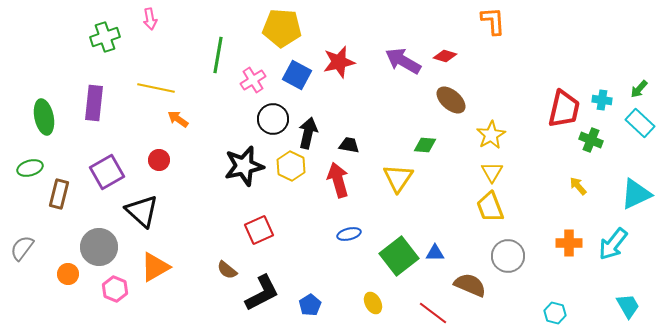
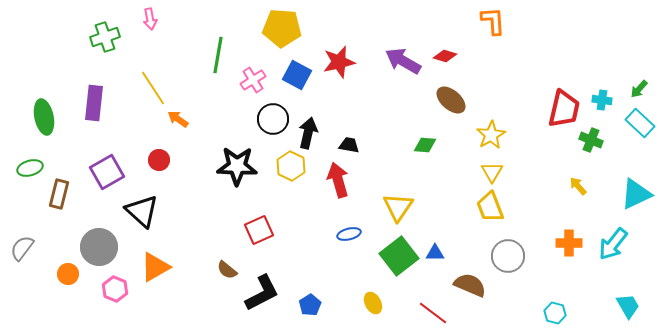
yellow line at (156, 88): moved 3 px left; rotated 45 degrees clockwise
black star at (244, 166): moved 7 px left; rotated 15 degrees clockwise
yellow triangle at (398, 178): moved 29 px down
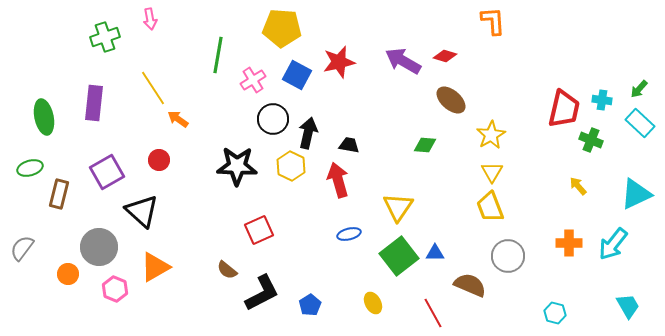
red line at (433, 313): rotated 24 degrees clockwise
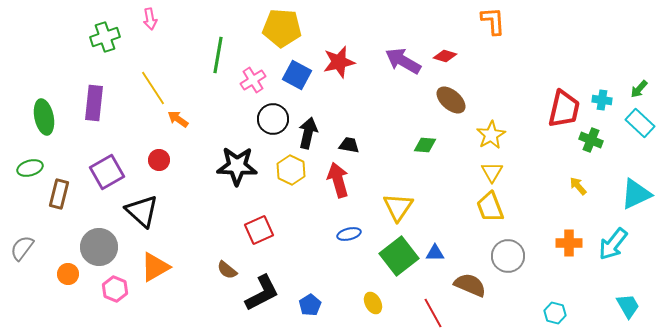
yellow hexagon at (291, 166): moved 4 px down
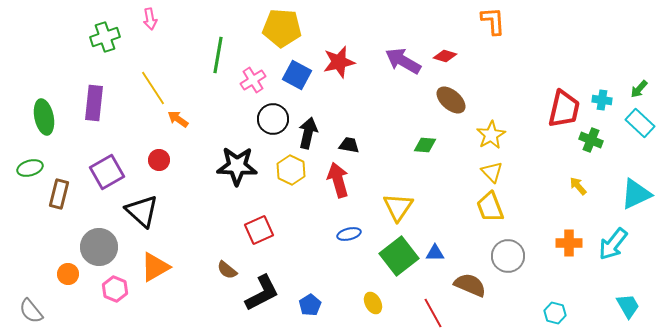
yellow triangle at (492, 172): rotated 15 degrees counterclockwise
gray semicircle at (22, 248): moved 9 px right, 63 px down; rotated 76 degrees counterclockwise
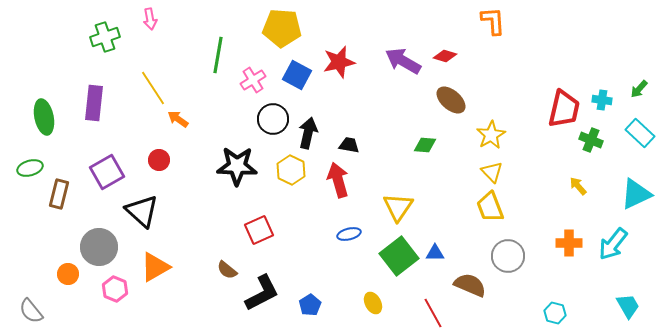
cyan rectangle at (640, 123): moved 10 px down
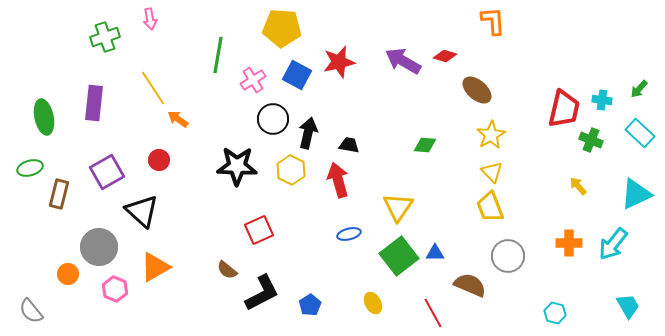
brown ellipse at (451, 100): moved 26 px right, 10 px up
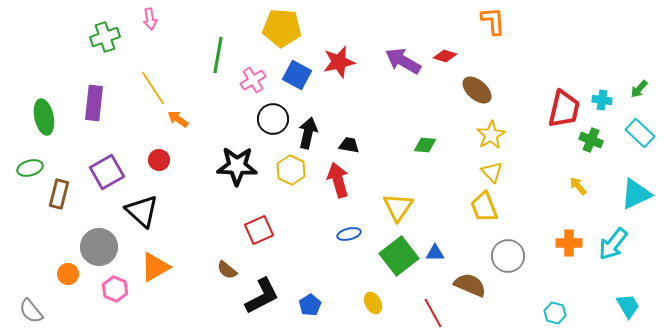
yellow trapezoid at (490, 207): moved 6 px left
black L-shape at (262, 293): moved 3 px down
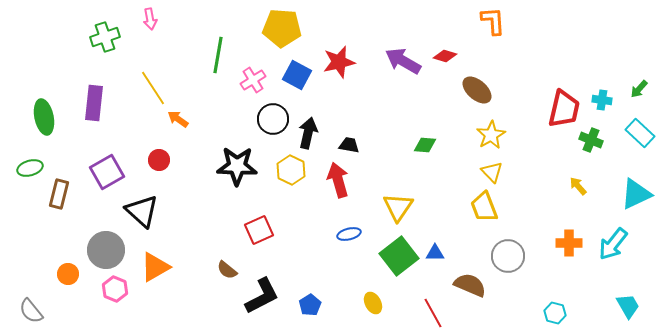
gray circle at (99, 247): moved 7 px right, 3 px down
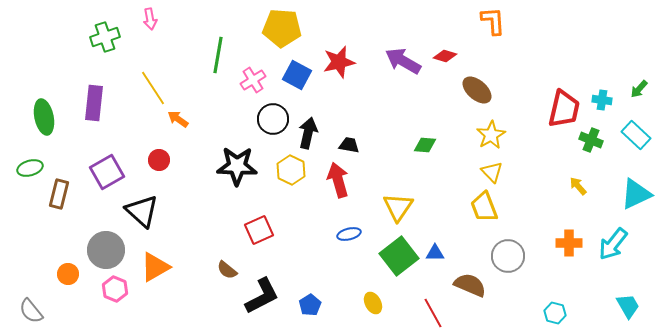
cyan rectangle at (640, 133): moved 4 px left, 2 px down
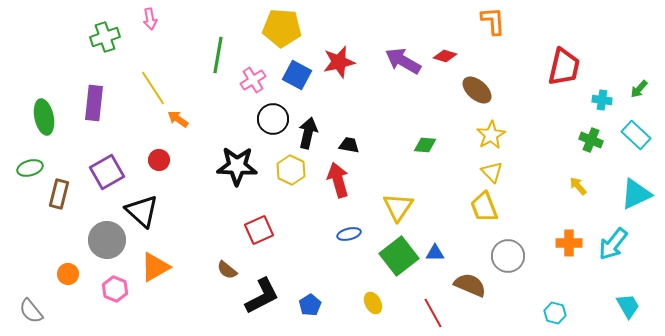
red trapezoid at (564, 109): moved 42 px up
gray circle at (106, 250): moved 1 px right, 10 px up
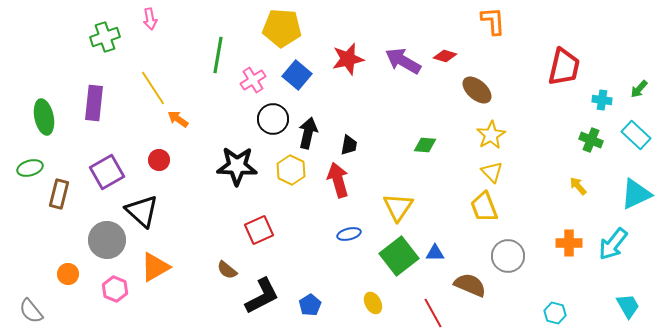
red star at (339, 62): moved 9 px right, 3 px up
blue square at (297, 75): rotated 12 degrees clockwise
black trapezoid at (349, 145): rotated 90 degrees clockwise
